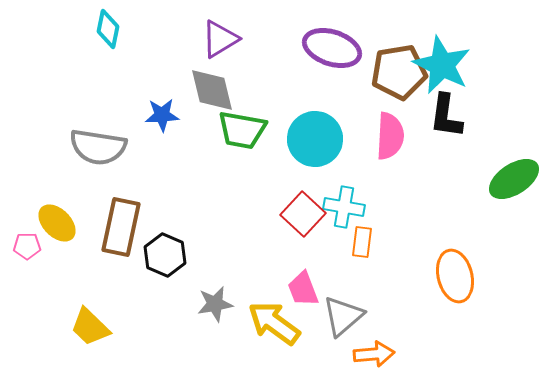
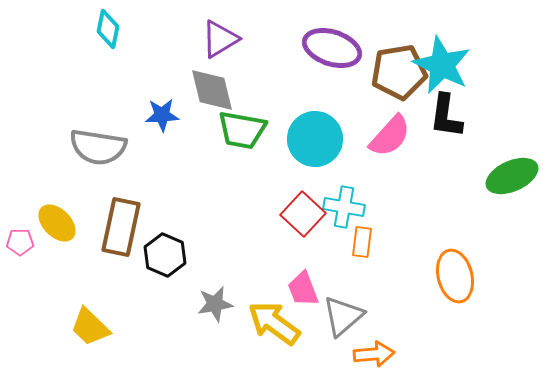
pink semicircle: rotated 39 degrees clockwise
green ellipse: moved 2 px left, 3 px up; rotated 9 degrees clockwise
pink pentagon: moved 7 px left, 4 px up
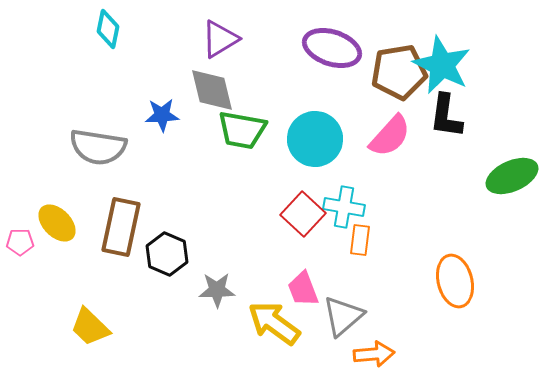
orange rectangle: moved 2 px left, 2 px up
black hexagon: moved 2 px right, 1 px up
orange ellipse: moved 5 px down
gray star: moved 2 px right, 14 px up; rotated 9 degrees clockwise
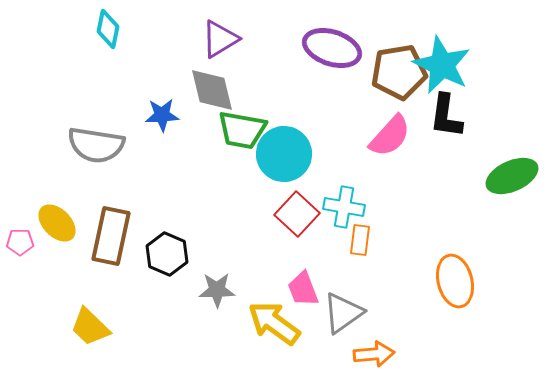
cyan circle: moved 31 px left, 15 px down
gray semicircle: moved 2 px left, 2 px up
red square: moved 6 px left
brown rectangle: moved 10 px left, 9 px down
gray triangle: moved 3 px up; rotated 6 degrees clockwise
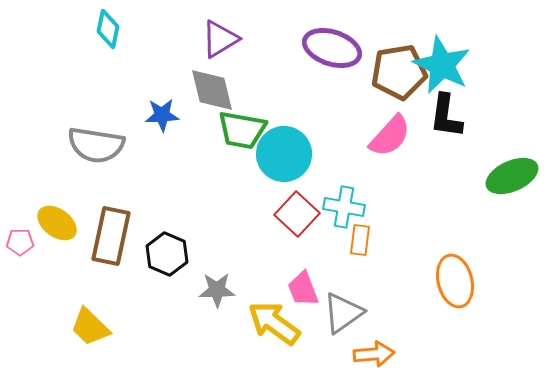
yellow ellipse: rotated 9 degrees counterclockwise
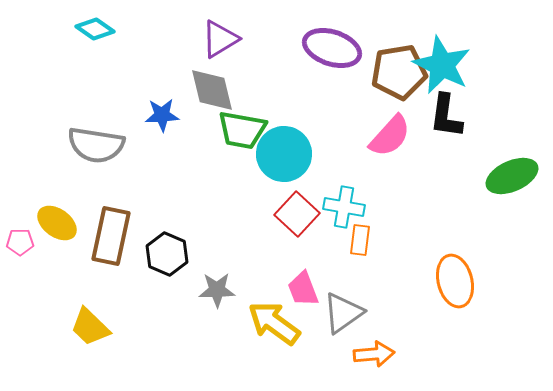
cyan diamond: moved 13 px left; rotated 66 degrees counterclockwise
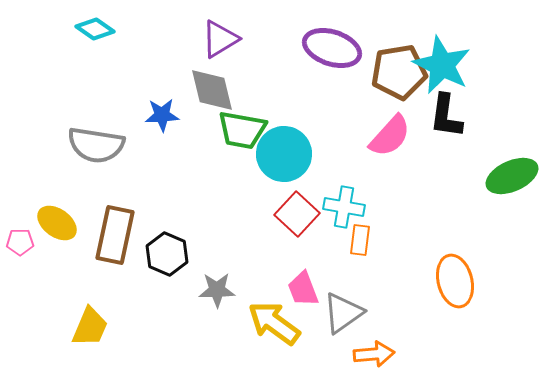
brown rectangle: moved 4 px right, 1 px up
yellow trapezoid: rotated 111 degrees counterclockwise
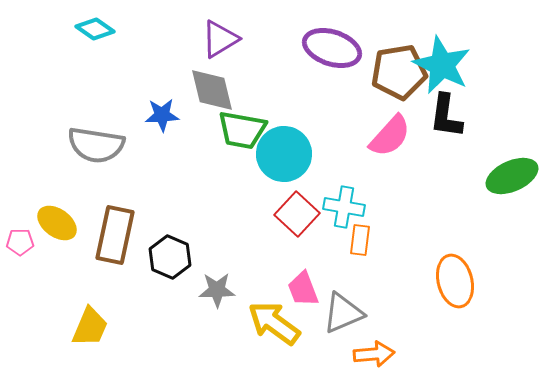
black hexagon: moved 3 px right, 3 px down
gray triangle: rotated 12 degrees clockwise
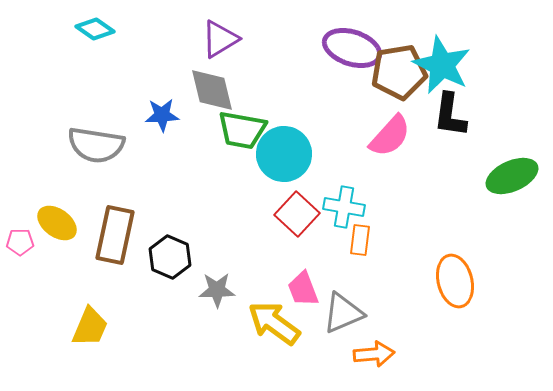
purple ellipse: moved 20 px right
black L-shape: moved 4 px right, 1 px up
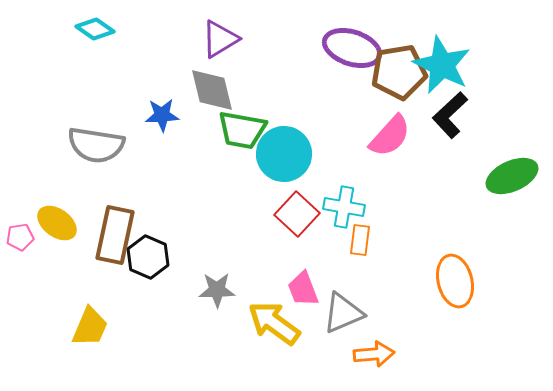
black L-shape: rotated 39 degrees clockwise
pink pentagon: moved 5 px up; rotated 8 degrees counterclockwise
black hexagon: moved 22 px left
